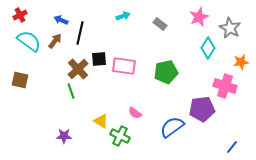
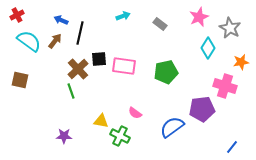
red cross: moved 3 px left
yellow triangle: rotated 21 degrees counterclockwise
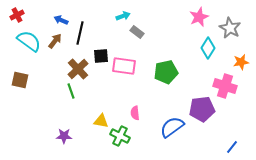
gray rectangle: moved 23 px left, 8 px down
black square: moved 2 px right, 3 px up
pink semicircle: rotated 48 degrees clockwise
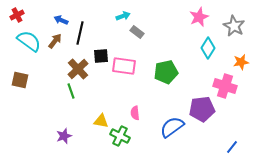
gray star: moved 4 px right, 2 px up
purple star: rotated 21 degrees counterclockwise
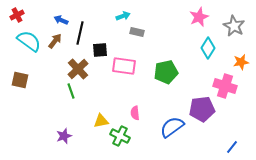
gray rectangle: rotated 24 degrees counterclockwise
black square: moved 1 px left, 6 px up
yellow triangle: rotated 21 degrees counterclockwise
